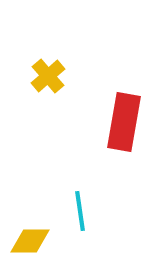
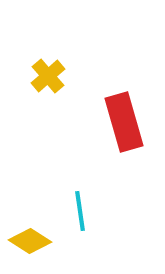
red rectangle: rotated 26 degrees counterclockwise
yellow diamond: rotated 33 degrees clockwise
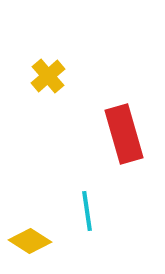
red rectangle: moved 12 px down
cyan line: moved 7 px right
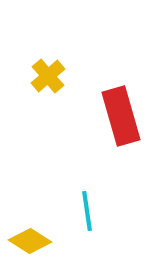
red rectangle: moved 3 px left, 18 px up
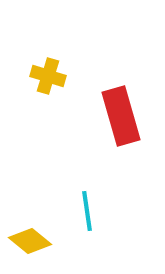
yellow cross: rotated 32 degrees counterclockwise
yellow diamond: rotated 6 degrees clockwise
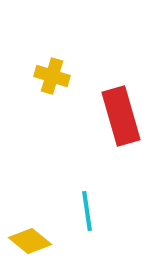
yellow cross: moved 4 px right
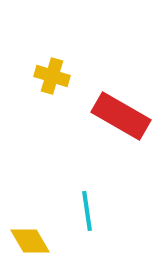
red rectangle: rotated 44 degrees counterclockwise
yellow diamond: rotated 21 degrees clockwise
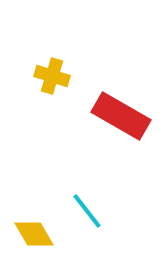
cyan line: rotated 30 degrees counterclockwise
yellow diamond: moved 4 px right, 7 px up
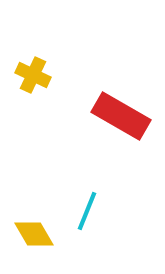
yellow cross: moved 19 px left, 1 px up; rotated 8 degrees clockwise
cyan line: rotated 60 degrees clockwise
